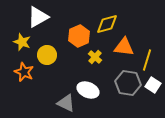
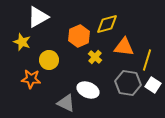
yellow circle: moved 2 px right, 5 px down
orange star: moved 7 px right, 7 px down; rotated 18 degrees counterclockwise
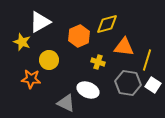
white triangle: moved 2 px right, 5 px down
yellow cross: moved 3 px right, 5 px down; rotated 24 degrees counterclockwise
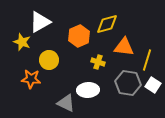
white ellipse: rotated 25 degrees counterclockwise
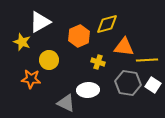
yellow line: rotated 70 degrees clockwise
